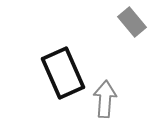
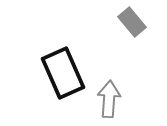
gray arrow: moved 4 px right
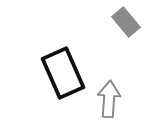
gray rectangle: moved 6 px left
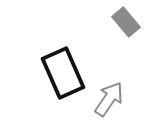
gray arrow: rotated 30 degrees clockwise
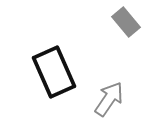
black rectangle: moved 9 px left, 1 px up
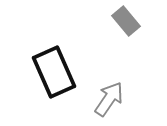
gray rectangle: moved 1 px up
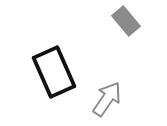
gray arrow: moved 2 px left
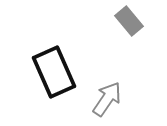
gray rectangle: moved 3 px right
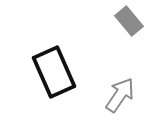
gray arrow: moved 13 px right, 4 px up
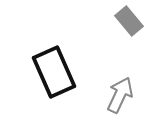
gray arrow: rotated 9 degrees counterclockwise
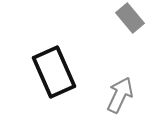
gray rectangle: moved 1 px right, 3 px up
